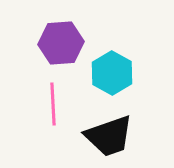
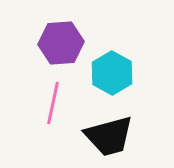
pink line: moved 1 px up; rotated 15 degrees clockwise
black trapezoid: rotated 4 degrees clockwise
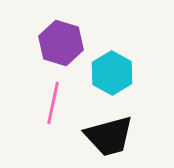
purple hexagon: rotated 21 degrees clockwise
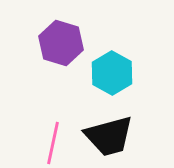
pink line: moved 40 px down
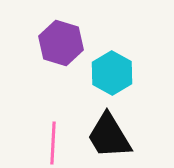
black trapezoid: rotated 74 degrees clockwise
pink line: rotated 9 degrees counterclockwise
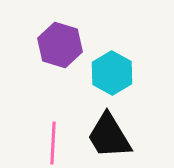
purple hexagon: moved 1 px left, 2 px down
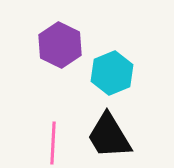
purple hexagon: rotated 9 degrees clockwise
cyan hexagon: rotated 9 degrees clockwise
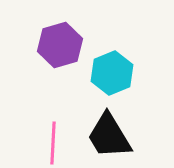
purple hexagon: rotated 18 degrees clockwise
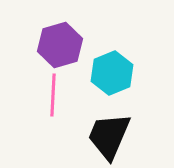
black trapezoid: rotated 54 degrees clockwise
pink line: moved 48 px up
